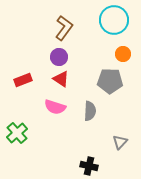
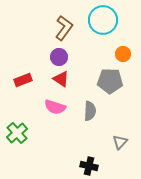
cyan circle: moved 11 px left
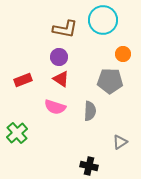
brown L-shape: moved 1 px right, 1 px down; rotated 65 degrees clockwise
gray triangle: rotated 14 degrees clockwise
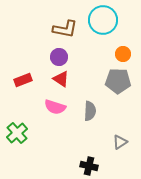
gray pentagon: moved 8 px right
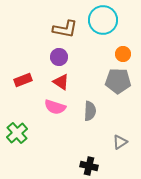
red triangle: moved 3 px down
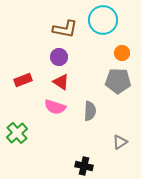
orange circle: moved 1 px left, 1 px up
black cross: moved 5 px left
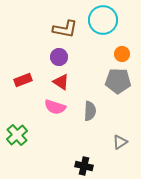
orange circle: moved 1 px down
green cross: moved 2 px down
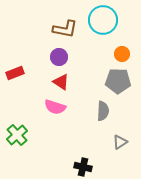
red rectangle: moved 8 px left, 7 px up
gray semicircle: moved 13 px right
black cross: moved 1 px left, 1 px down
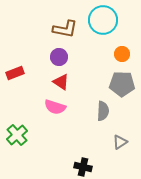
gray pentagon: moved 4 px right, 3 px down
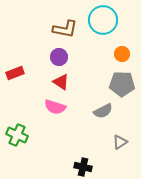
gray semicircle: rotated 60 degrees clockwise
green cross: rotated 25 degrees counterclockwise
